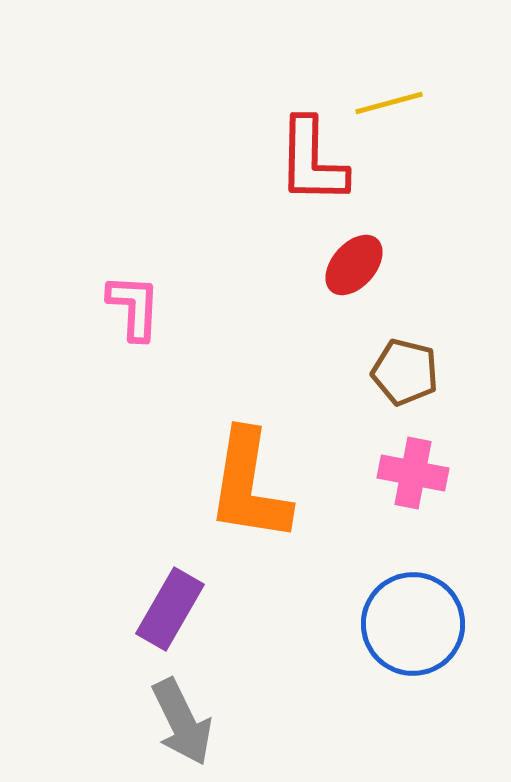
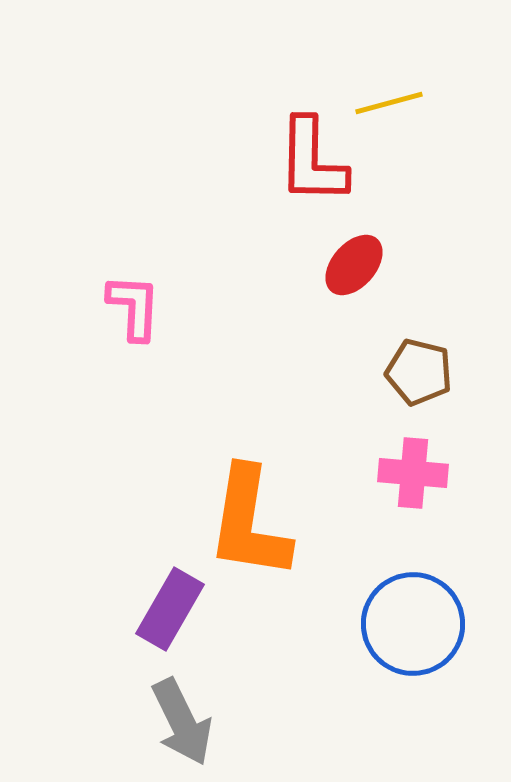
brown pentagon: moved 14 px right
pink cross: rotated 6 degrees counterclockwise
orange L-shape: moved 37 px down
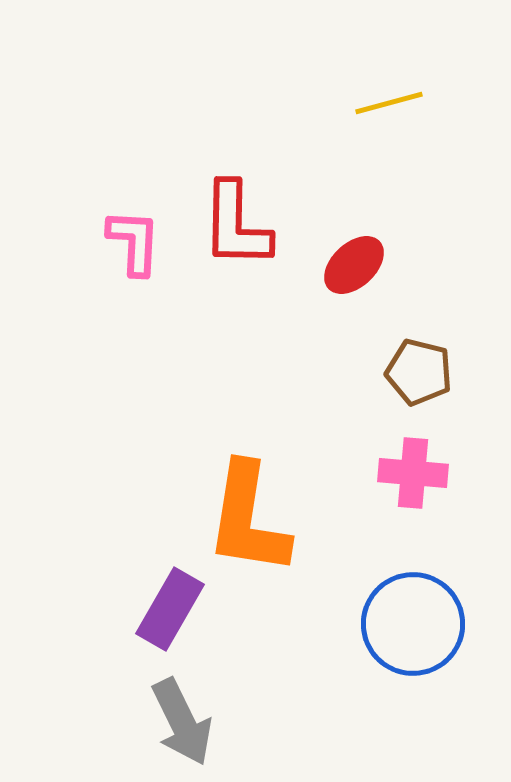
red L-shape: moved 76 px left, 64 px down
red ellipse: rotated 6 degrees clockwise
pink L-shape: moved 65 px up
orange L-shape: moved 1 px left, 4 px up
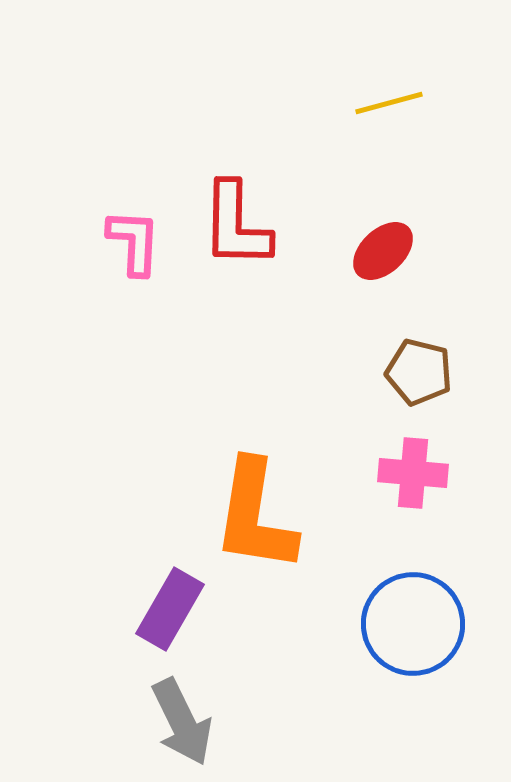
red ellipse: moved 29 px right, 14 px up
orange L-shape: moved 7 px right, 3 px up
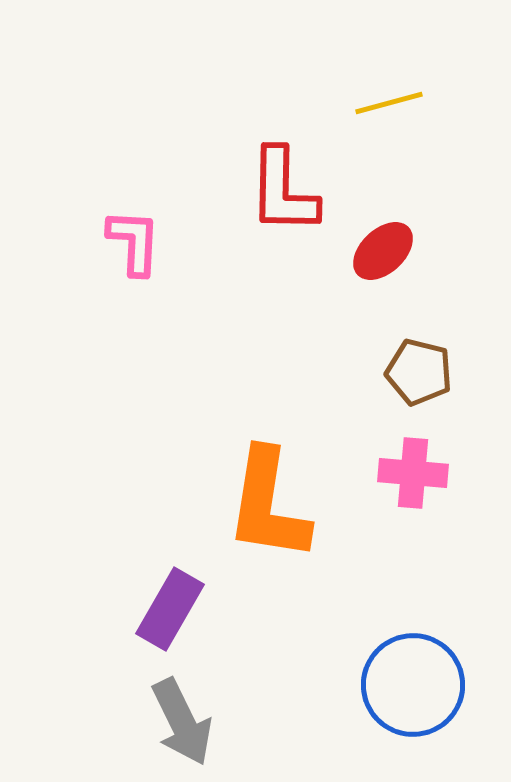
red L-shape: moved 47 px right, 34 px up
orange L-shape: moved 13 px right, 11 px up
blue circle: moved 61 px down
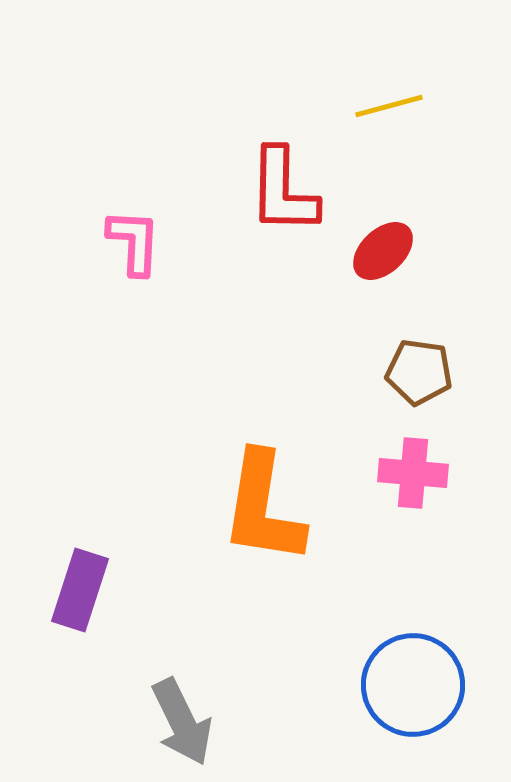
yellow line: moved 3 px down
brown pentagon: rotated 6 degrees counterclockwise
orange L-shape: moved 5 px left, 3 px down
purple rectangle: moved 90 px left, 19 px up; rotated 12 degrees counterclockwise
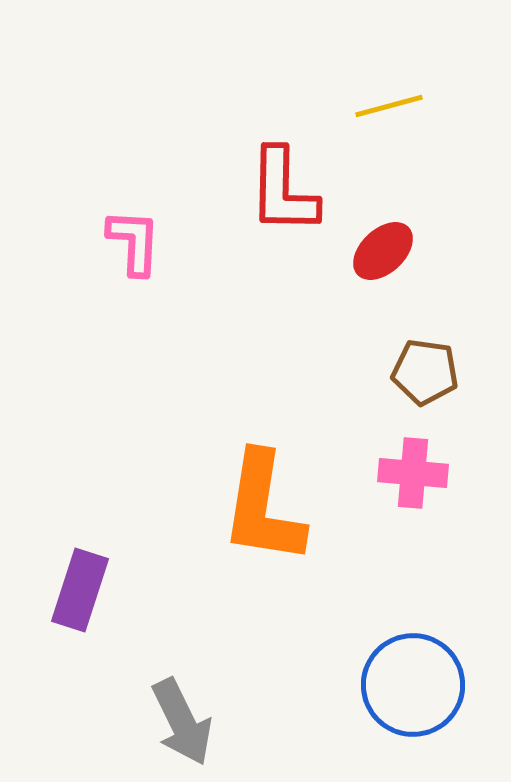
brown pentagon: moved 6 px right
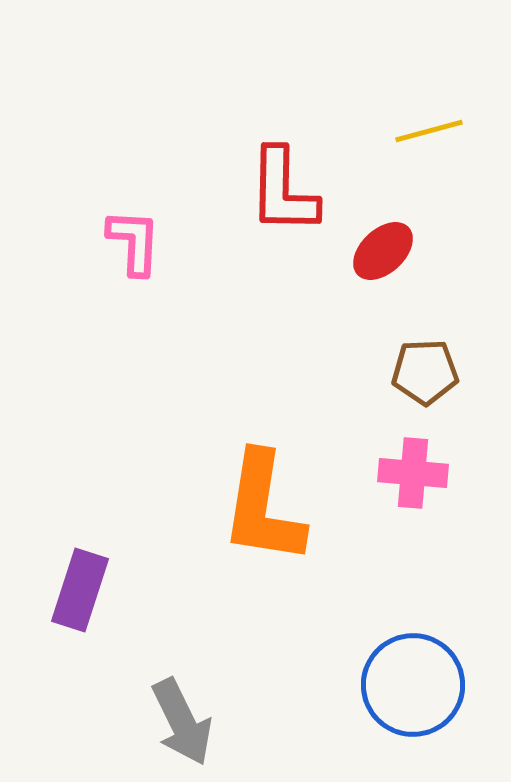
yellow line: moved 40 px right, 25 px down
brown pentagon: rotated 10 degrees counterclockwise
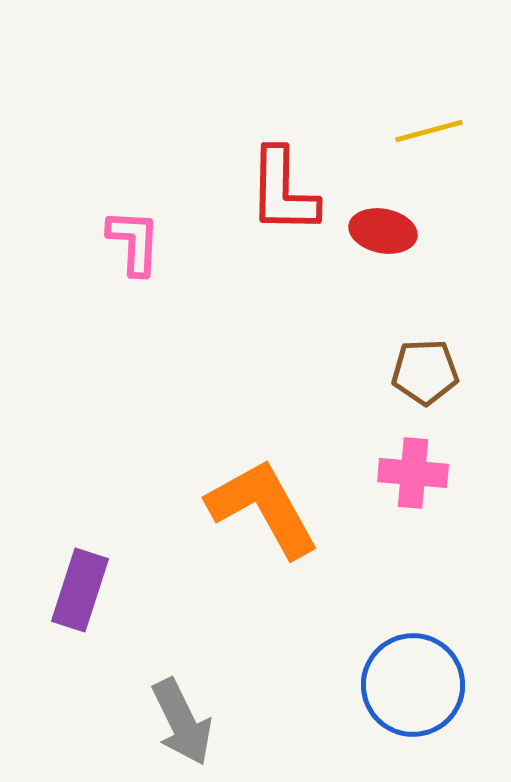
red ellipse: moved 20 px up; rotated 54 degrees clockwise
orange L-shape: rotated 142 degrees clockwise
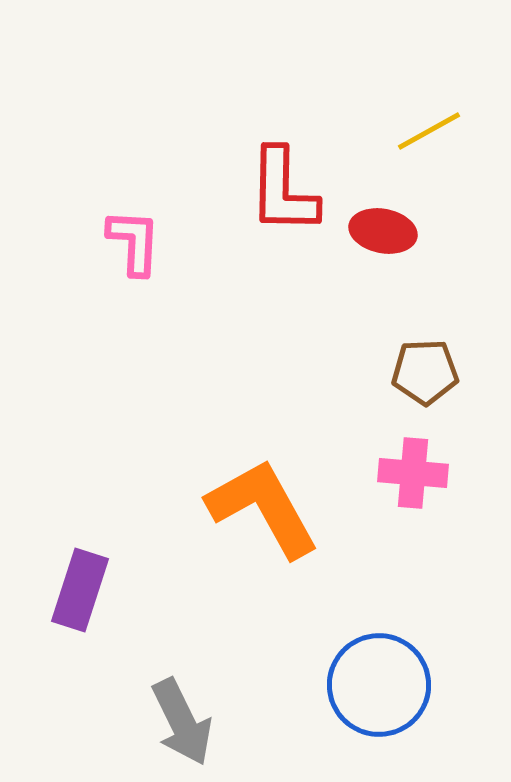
yellow line: rotated 14 degrees counterclockwise
blue circle: moved 34 px left
